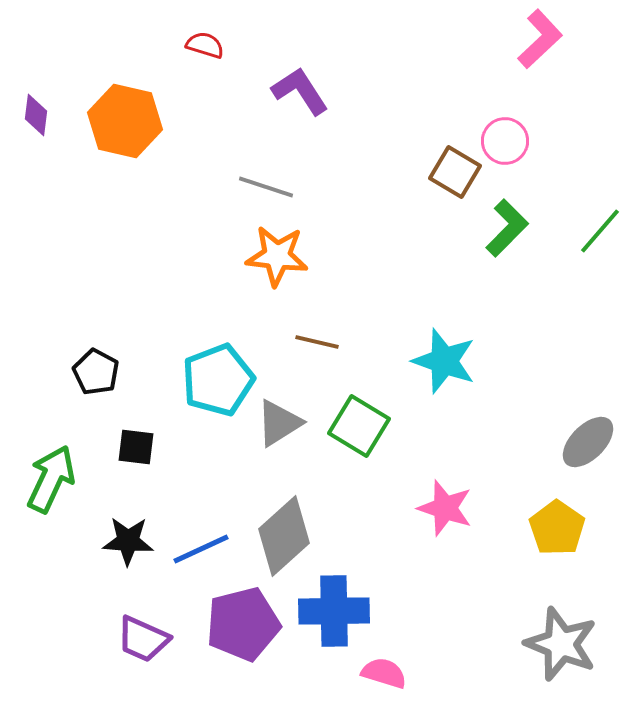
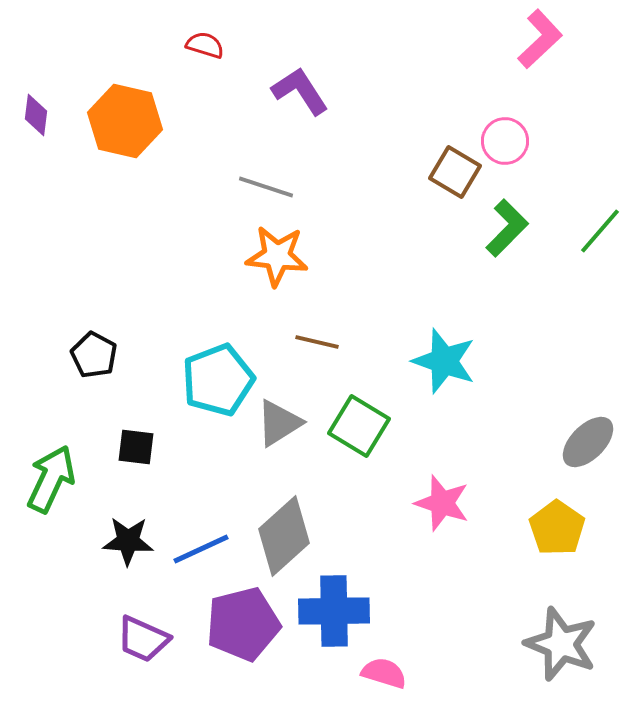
black pentagon: moved 2 px left, 17 px up
pink star: moved 3 px left, 5 px up
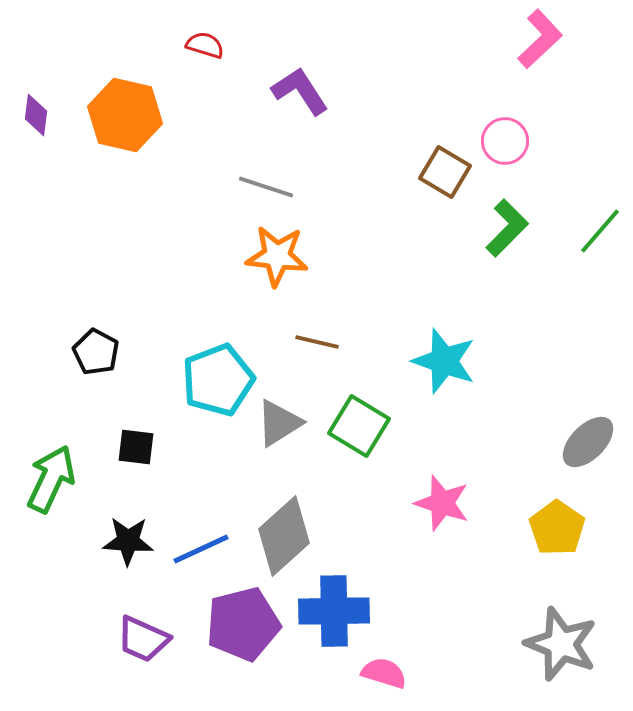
orange hexagon: moved 6 px up
brown square: moved 10 px left
black pentagon: moved 2 px right, 3 px up
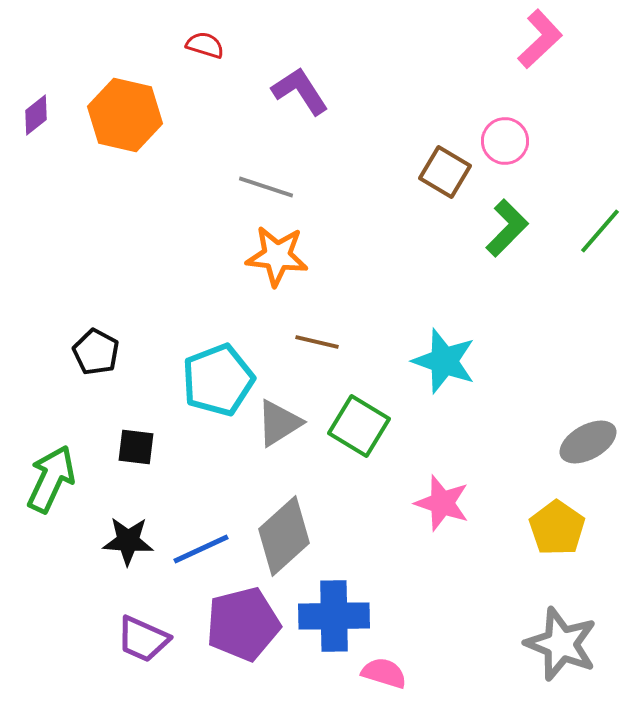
purple diamond: rotated 45 degrees clockwise
gray ellipse: rotated 16 degrees clockwise
blue cross: moved 5 px down
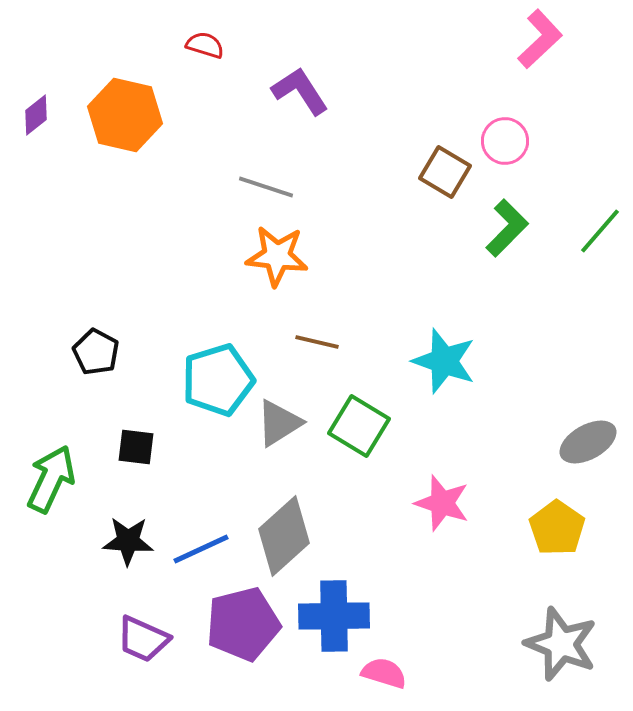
cyan pentagon: rotated 4 degrees clockwise
